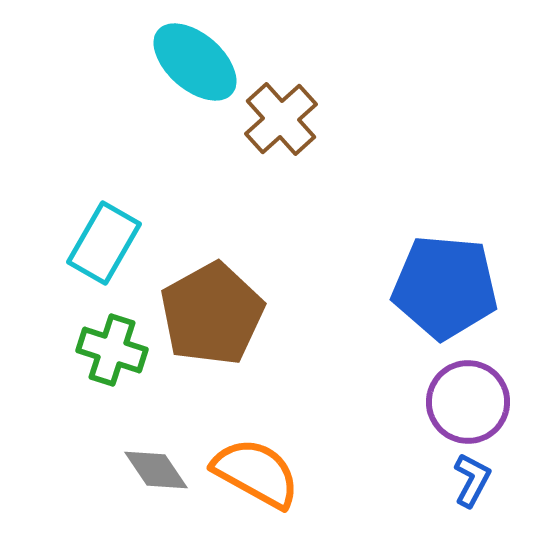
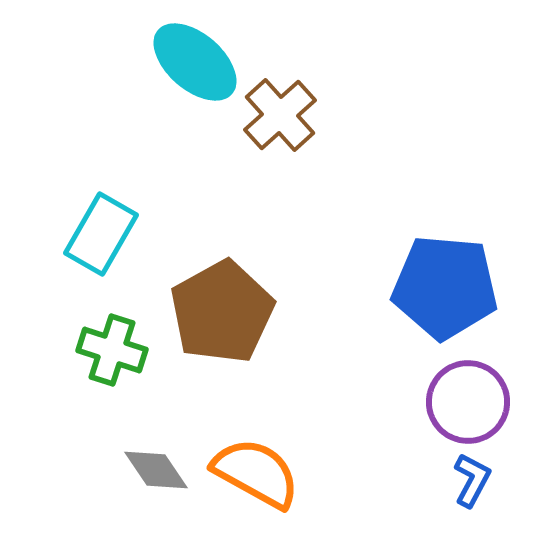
brown cross: moved 1 px left, 4 px up
cyan rectangle: moved 3 px left, 9 px up
brown pentagon: moved 10 px right, 2 px up
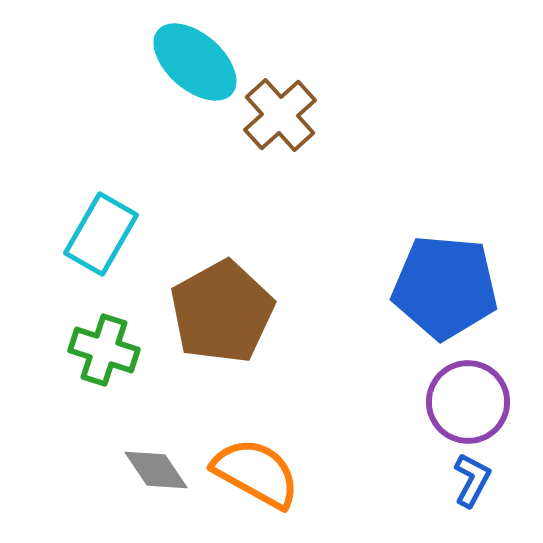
green cross: moved 8 px left
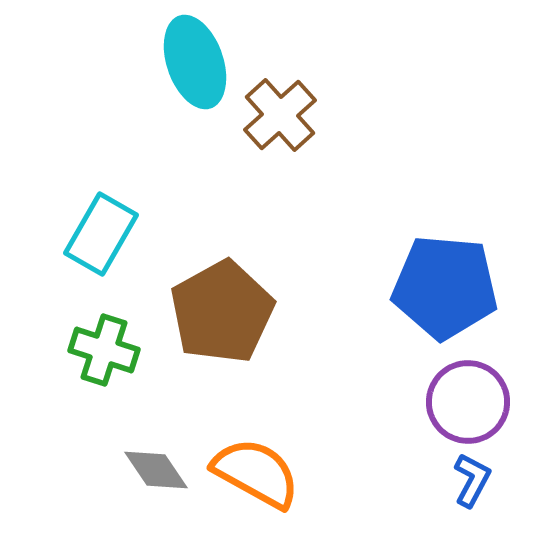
cyan ellipse: rotated 30 degrees clockwise
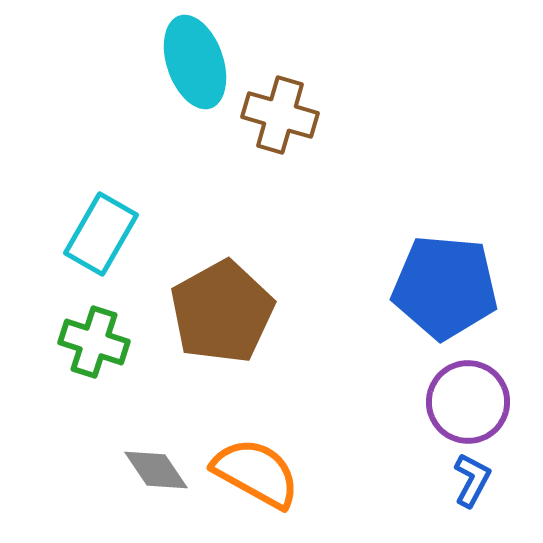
brown cross: rotated 32 degrees counterclockwise
green cross: moved 10 px left, 8 px up
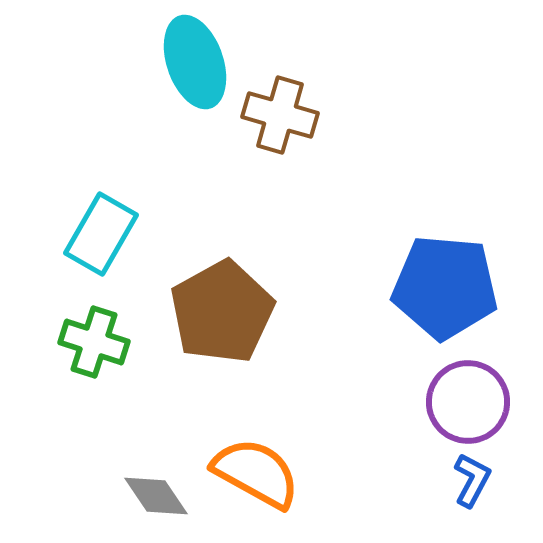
gray diamond: moved 26 px down
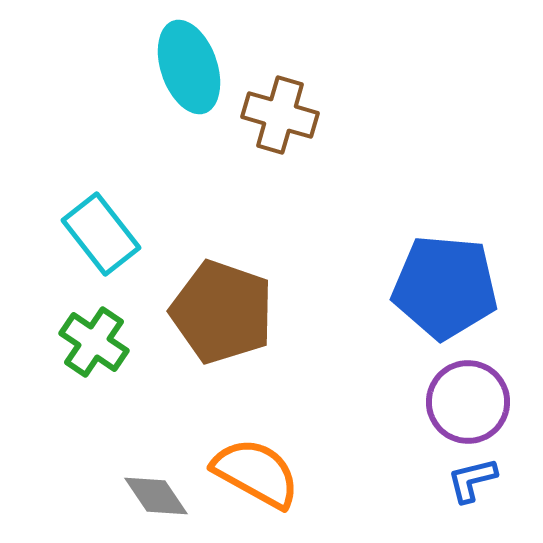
cyan ellipse: moved 6 px left, 5 px down
cyan rectangle: rotated 68 degrees counterclockwise
brown pentagon: rotated 24 degrees counterclockwise
green cross: rotated 16 degrees clockwise
blue L-shape: rotated 132 degrees counterclockwise
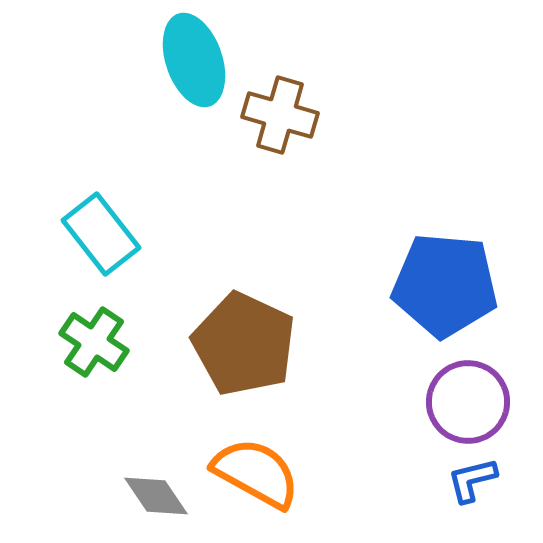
cyan ellipse: moved 5 px right, 7 px up
blue pentagon: moved 2 px up
brown pentagon: moved 22 px right, 32 px down; rotated 6 degrees clockwise
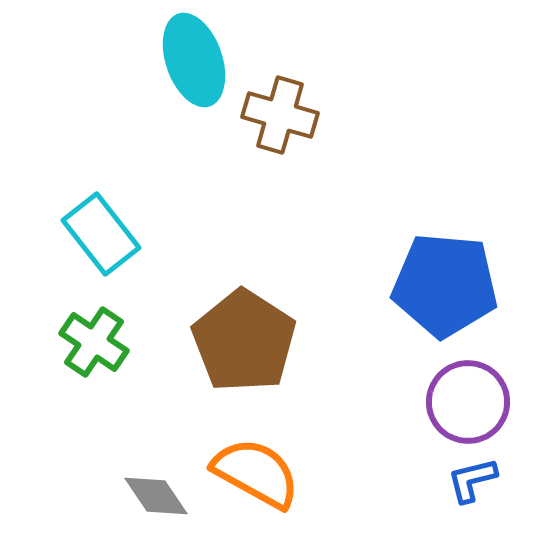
brown pentagon: moved 3 px up; rotated 8 degrees clockwise
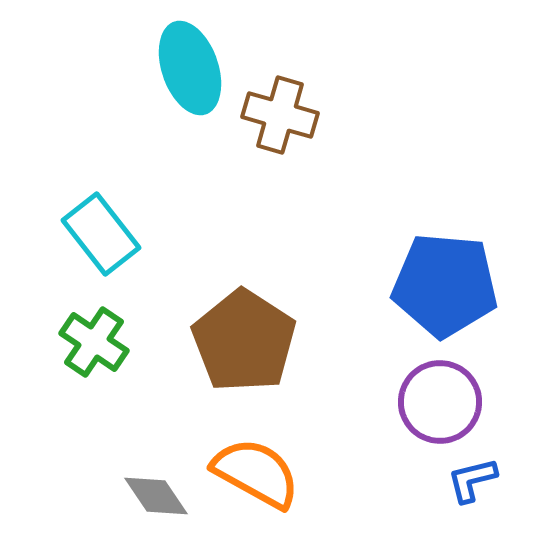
cyan ellipse: moved 4 px left, 8 px down
purple circle: moved 28 px left
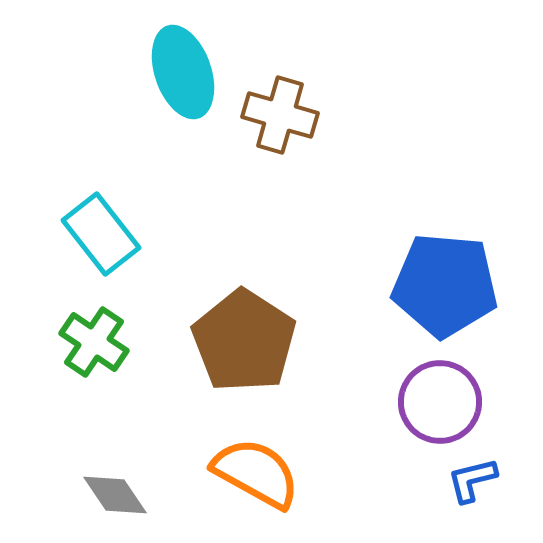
cyan ellipse: moved 7 px left, 4 px down
gray diamond: moved 41 px left, 1 px up
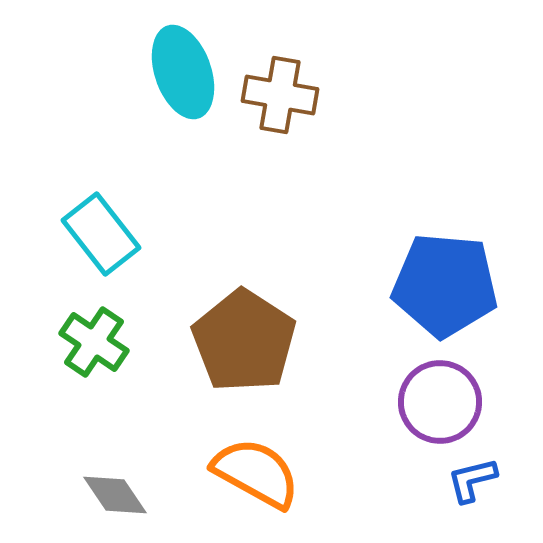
brown cross: moved 20 px up; rotated 6 degrees counterclockwise
